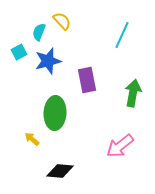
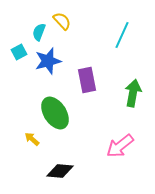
green ellipse: rotated 36 degrees counterclockwise
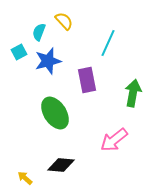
yellow semicircle: moved 2 px right
cyan line: moved 14 px left, 8 px down
yellow arrow: moved 7 px left, 39 px down
pink arrow: moved 6 px left, 6 px up
black diamond: moved 1 px right, 6 px up
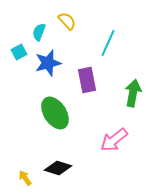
yellow semicircle: moved 3 px right
blue star: moved 2 px down
black diamond: moved 3 px left, 3 px down; rotated 12 degrees clockwise
yellow arrow: rotated 14 degrees clockwise
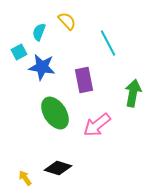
cyan line: rotated 52 degrees counterclockwise
blue star: moved 6 px left, 4 px down; rotated 24 degrees clockwise
purple rectangle: moved 3 px left
pink arrow: moved 17 px left, 15 px up
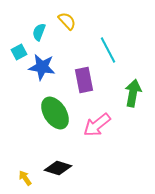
cyan line: moved 7 px down
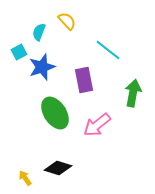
cyan line: rotated 24 degrees counterclockwise
blue star: rotated 28 degrees counterclockwise
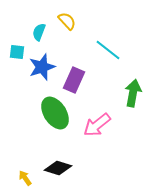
cyan square: moved 2 px left; rotated 35 degrees clockwise
purple rectangle: moved 10 px left; rotated 35 degrees clockwise
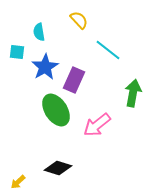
yellow semicircle: moved 12 px right, 1 px up
cyan semicircle: rotated 30 degrees counterclockwise
blue star: moved 3 px right; rotated 12 degrees counterclockwise
green ellipse: moved 1 px right, 3 px up
yellow arrow: moved 7 px left, 4 px down; rotated 98 degrees counterclockwise
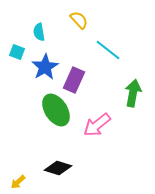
cyan square: rotated 14 degrees clockwise
